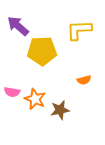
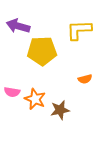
purple arrow: rotated 25 degrees counterclockwise
orange semicircle: moved 1 px right, 1 px up
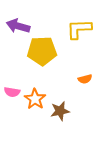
yellow L-shape: moved 1 px up
orange star: rotated 10 degrees clockwise
brown star: moved 1 px down
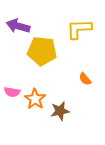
yellow pentagon: rotated 8 degrees clockwise
orange semicircle: rotated 64 degrees clockwise
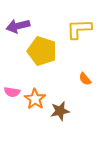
purple arrow: rotated 30 degrees counterclockwise
yellow pentagon: rotated 12 degrees clockwise
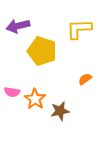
orange semicircle: rotated 96 degrees clockwise
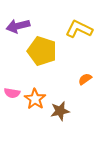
yellow L-shape: rotated 28 degrees clockwise
pink semicircle: moved 1 px down
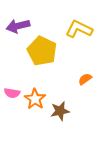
yellow pentagon: rotated 8 degrees clockwise
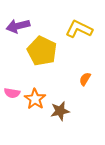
orange semicircle: rotated 24 degrees counterclockwise
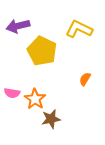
brown star: moved 9 px left, 8 px down
